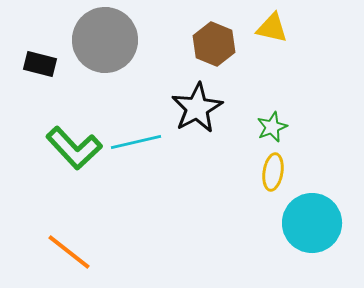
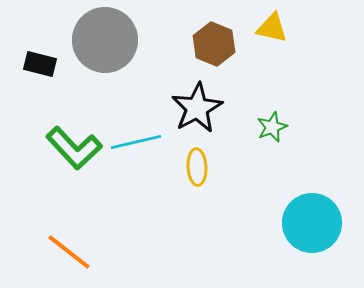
yellow ellipse: moved 76 px left, 5 px up; rotated 12 degrees counterclockwise
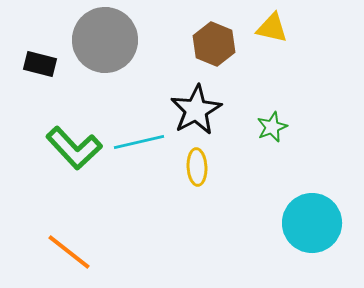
black star: moved 1 px left, 2 px down
cyan line: moved 3 px right
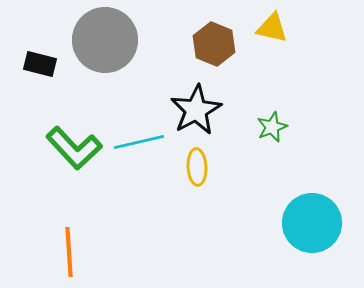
orange line: rotated 48 degrees clockwise
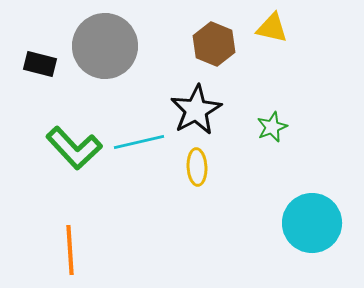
gray circle: moved 6 px down
orange line: moved 1 px right, 2 px up
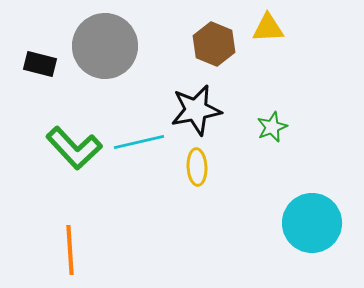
yellow triangle: moved 4 px left; rotated 16 degrees counterclockwise
black star: rotated 18 degrees clockwise
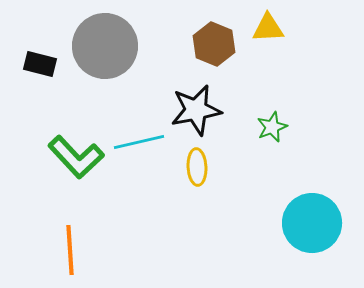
green L-shape: moved 2 px right, 9 px down
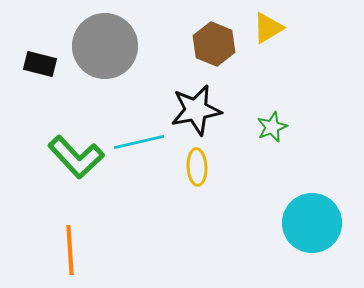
yellow triangle: rotated 28 degrees counterclockwise
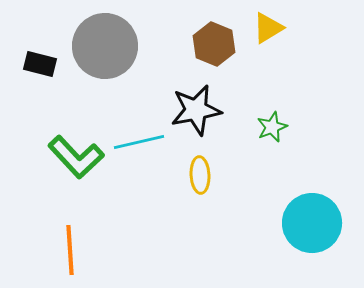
yellow ellipse: moved 3 px right, 8 px down
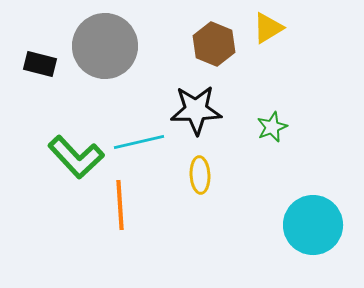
black star: rotated 9 degrees clockwise
cyan circle: moved 1 px right, 2 px down
orange line: moved 50 px right, 45 px up
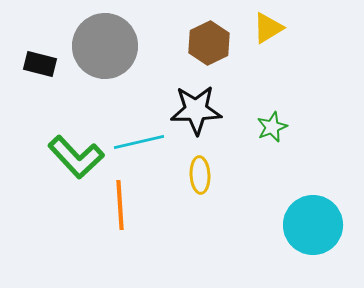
brown hexagon: moved 5 px left, 1 px up; rotated 12 degrees clockwise
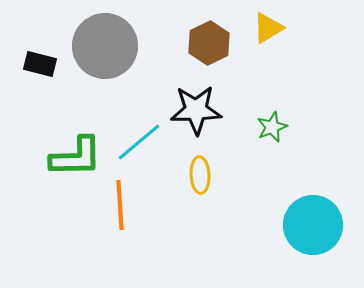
cyan line: rotated 27 degrees counterclockwise
green L-shape: rotated 48 degrees counterclockwise
